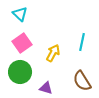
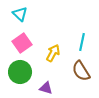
brown semicircle: moved 1 px left, 10 px up
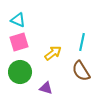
cyan triangle: moved 2 px left, 6 px down; rotated 21 degrees counterclockwise
pink square: moved 3 px left, 1 px up; rotated 18 degrees clockwise
yellow arrow: rotated 24 degrees clockwise
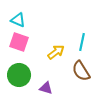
pink square: rotated 36 degrees clockwise
yellow arrow: moved 3 px right, 1 px up
green circle: moved 1 px left, 3 px down
